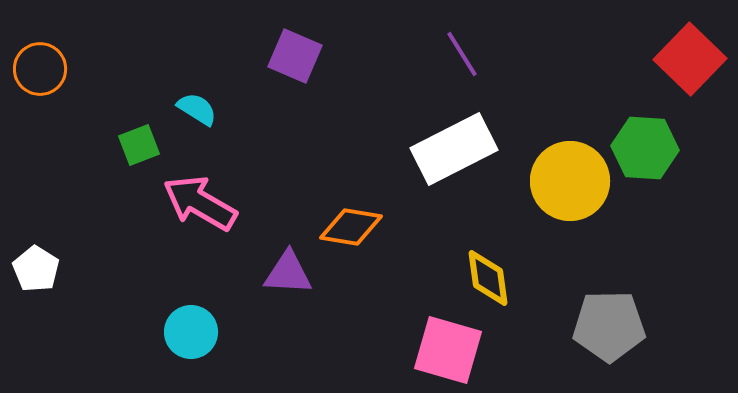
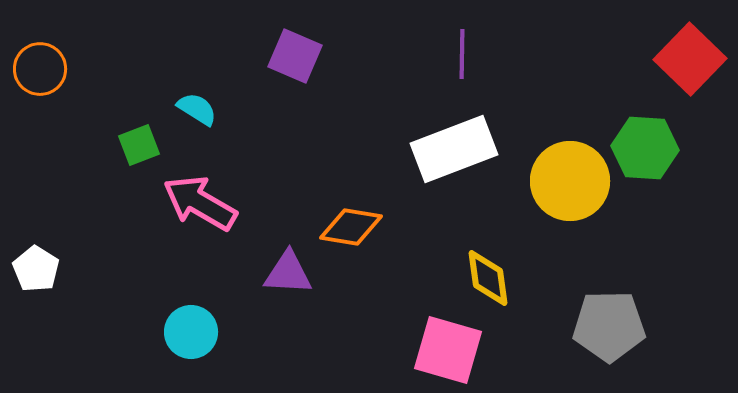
purple line: rotated 33 degrees clockwise
white rectangle: rotated 6 degrees clockwise
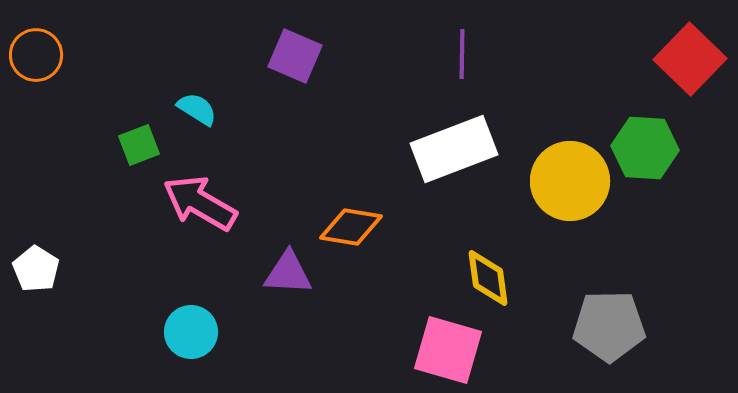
orange circle: moved 4 px left, 14 px up
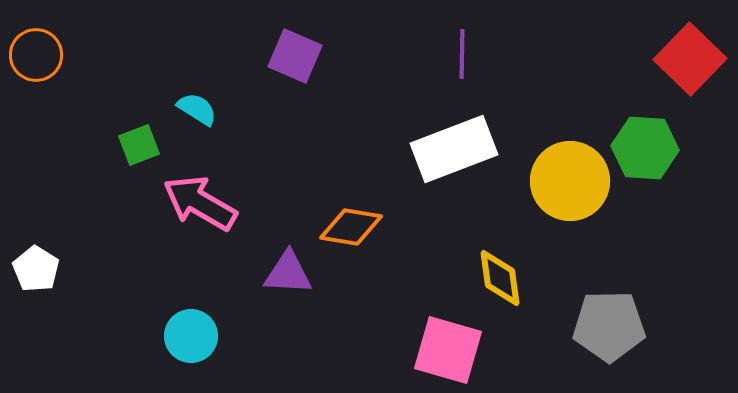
yellow diamond: moved 12 px right
cyan circle: moved 4 px down
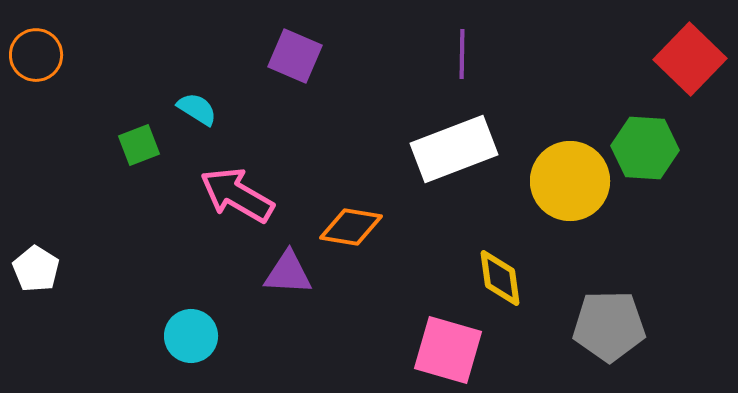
pink arrow: moved 37 px right, 8 px up
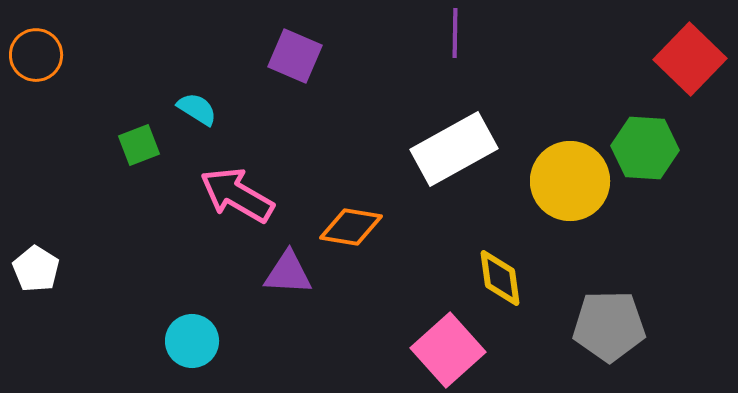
purple line: moved 7 px left, 21 px up
white rectangle: rotated 8 degrees counterclockwise
cyan circle: moved 1 px right, 5 px down
pink square: rotated 32 degrees clockwise
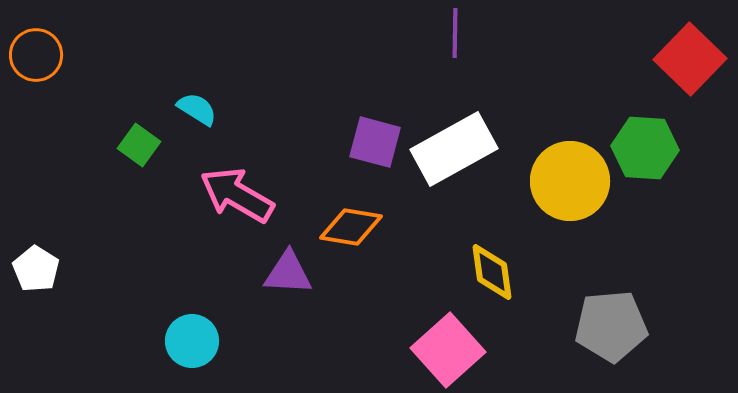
purple square: moved 80 px right, 86 px down; rotated 8 degrees counterclockwise
green square: rotated 33 degrees counterclockwise
yellow diamond: moved 8 px left, 6 px up
gray pentagon: moved 2 px right; rotated 4 degrees counterclockwise
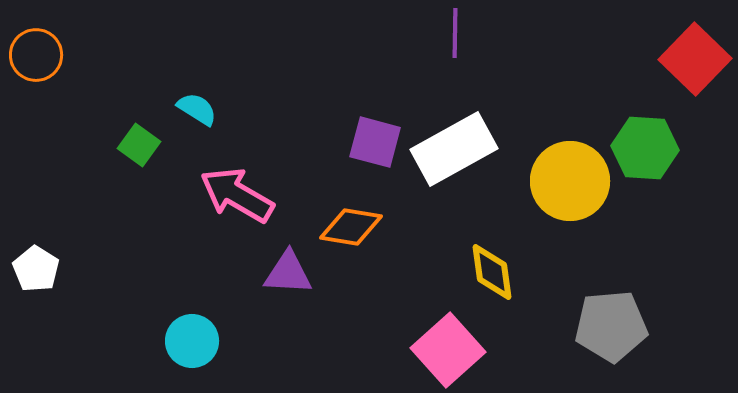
red square: moved 5 px right
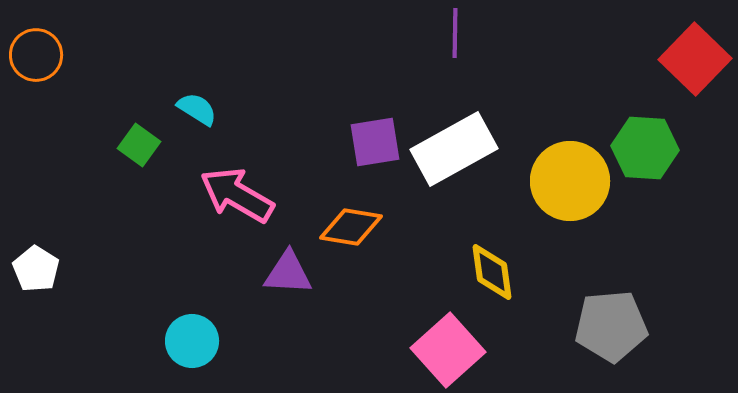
purple square: rotated 24 degrees counterclockwise
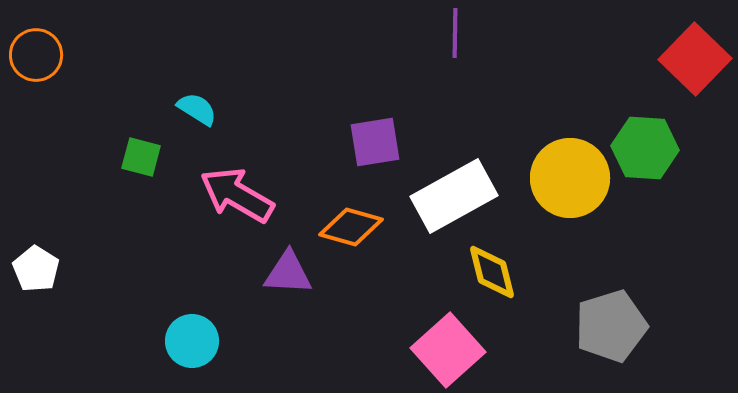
green square: moved 2 px right, 12 px down; rotated 21 degrees counterclockwise
white rectangle: moved 47 px down
yellow circle: moved 3 px up
orange diamond: rotated 6 degrees clockwise
yellow diamond: rotated 6 degrees counterclockwise
gray pentagon: rotated 12 degrees counterclockwise
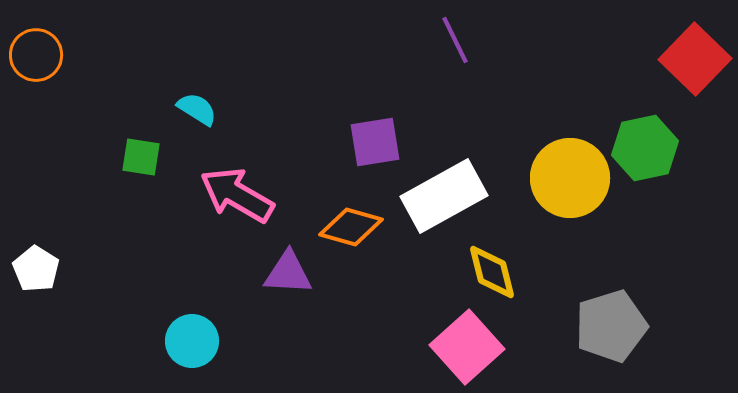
purple line: moved 7 px down; rotated 27 degrees counterclockwise
green hexagon: rotated 16 degrees counterclockwise
green square: rotated 6 degrees counterclockwise
white rectangle: moved 10 px left
pink square: moved 19 px right, 3 px up
